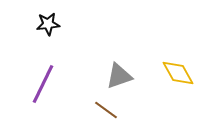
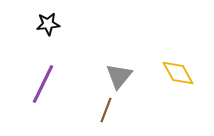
gray triangle: rotated 32 degrees counterclockwise
brown line: rotated 75 degrees clockwise
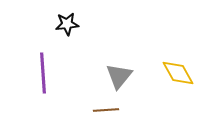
black star: moved 19 px right
purple line: moved 11 px up; rotated 30 degrees counterclockwise
brown line: rotated 65 degrees clockwise
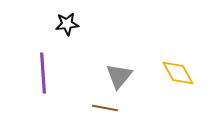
brown line: moved 1 px left, 2 px up; rotated 15 degrees clockwise
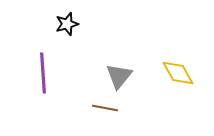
black star: rotated 10 degrees counterclockwise
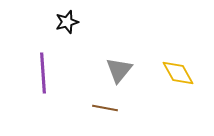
black star: moved 2 px up
gray triangle: moved 6 px up
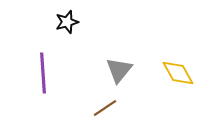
brown line: rotated 45 degrees counterclockwise
